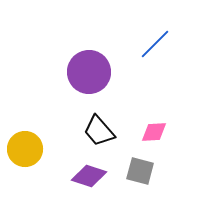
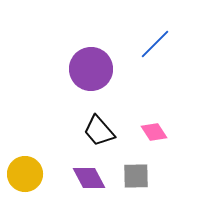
purple circle: moved 2 px right, 3 px up
pink diamond: rotated 60 degrees clockwise
yellow circle: moved 25 px down
gray square: moved 4 px left, 5 px down; rotated 16 degrees counterclockwise
purple diamond: moved 2 px down; rotated 44 degrees clockwise
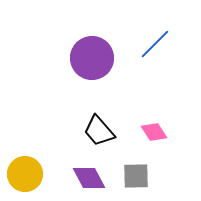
purple circle: moved 1 px right, 11 px up
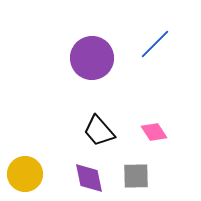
purple diamond: rotated 16 degrees clockwise
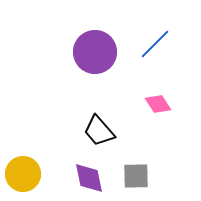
purple circle: moved 3 px right, 6 px up
pink diamond: moved 4 px right, 28 px up
yellow circle: moved 2 px left
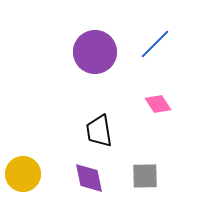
black trapezoid: rotated 32 degrees clockwise
gray square: moved 9 px right
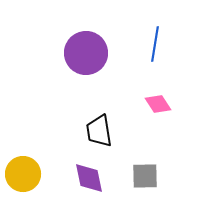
blue line: rotated 36 degrees counterclockwise
purple circle: moved 9 px left, 1 px down
